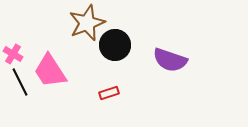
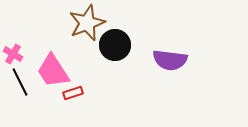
purple semicircle: rotated 12 degrees counterclockwise
pink trapezoid: moved 3 px right
red rectangle: moved 36 px left
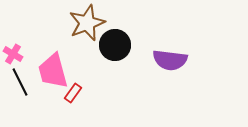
pink trapezoid: rotated 18 degrees clockwise
red rectangle: rotated 36 degrees counterclockwise
